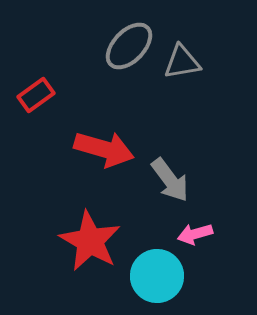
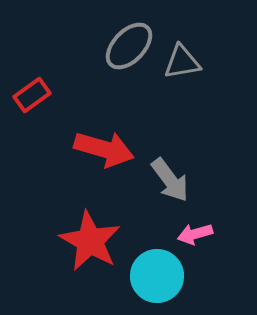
red rectangle: moved 4 px left
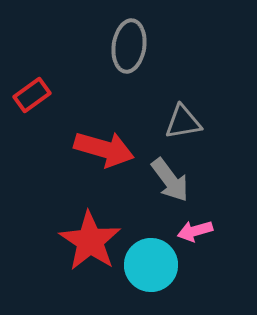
gray ellipse: rotated 36 degrees counterclockwise
gray triangle: moved 1 px right, 60 px down
pink arrow: moved 3 px up
red star: rotated 4 degrees clockwise
cyan circle: moved 6 px left, 11 px up
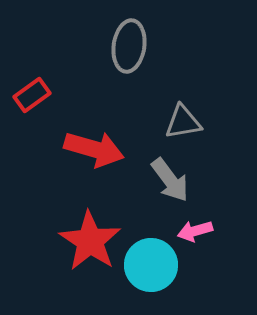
red arrow: moved 10 px left
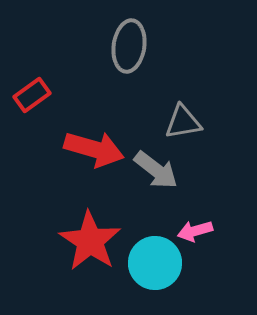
gray arrow: moved 14 px left, 10 px up; rotated 15 degrees counterclockwise
cyan circle: moved 4 px right, 2 px up
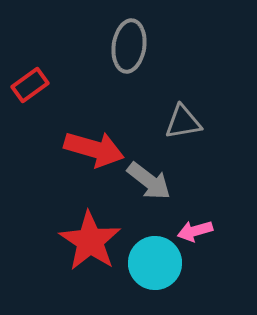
red rectangle: moved 2 px left, 10 px up
gray arrow: moved 7 px left, 11 px down
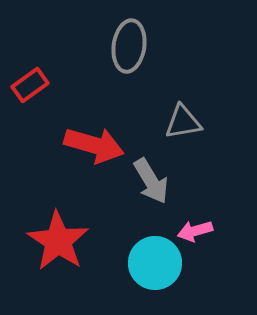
red arrow: moved 4 px up
gray arrow: moved 2 px right; rotated 21 degrees clockwise
red star: moved 32 px left
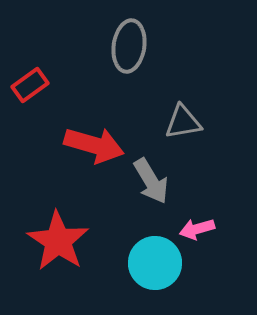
pink arrow: moved 2 px right, 2 px up
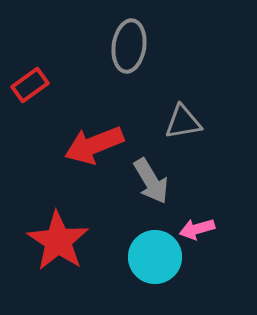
red arrow: rotated 142 degrees clockwise
cyan circle: moved 6 px up
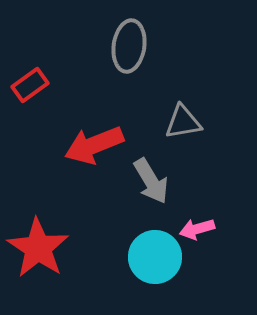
red star: moved 20 px left, 7 px down
